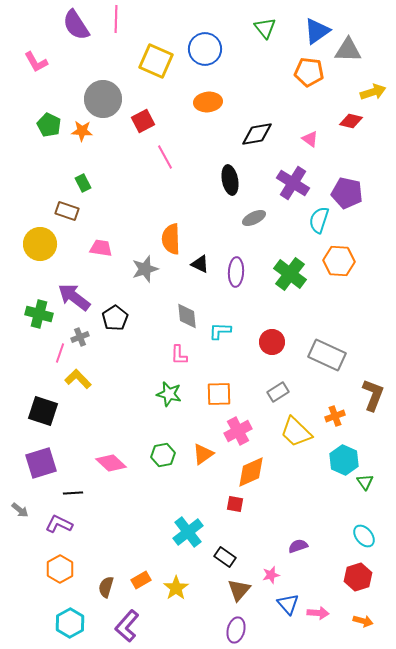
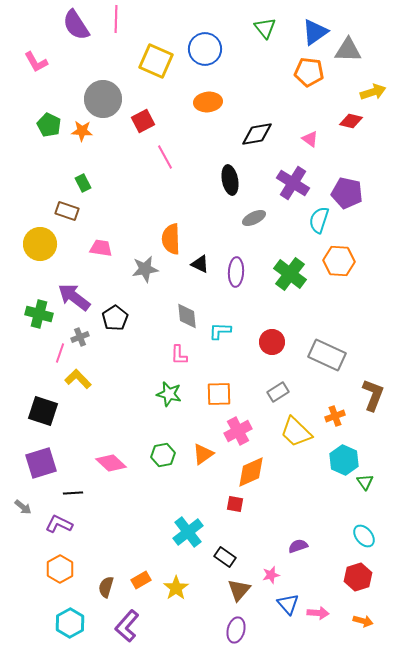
blue triangle at (317, 31): moved 2 px left, 1 px down
gray star at (145, 269): rotated 8 degrees clockwise
gray arrow at (20, 510): moved 3 px right, 3 px up
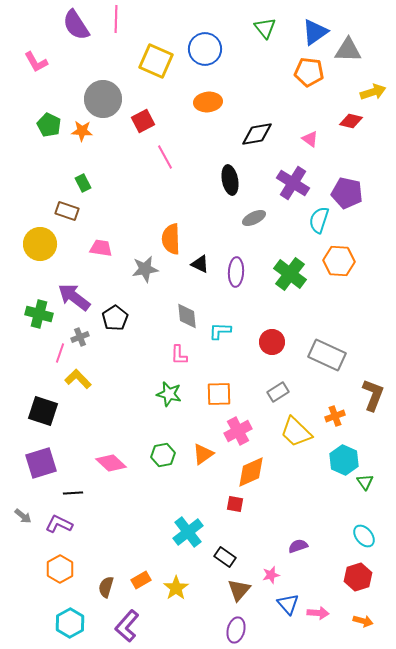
gray arrow at (23, 507): moved 9 px down
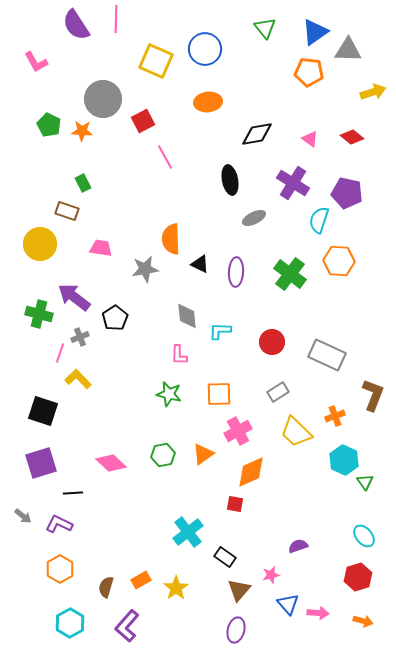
red diamond at (351, 121): moved 1 px right, 16 px down; rotated 25 degrees clockwise
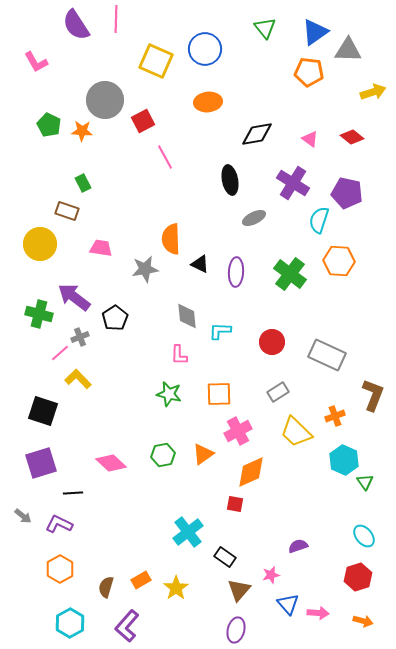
gray circle at (103, 99): moved 2 px right, 1 px down
pink line at (60, 353): rotated 30 degrees clockwise
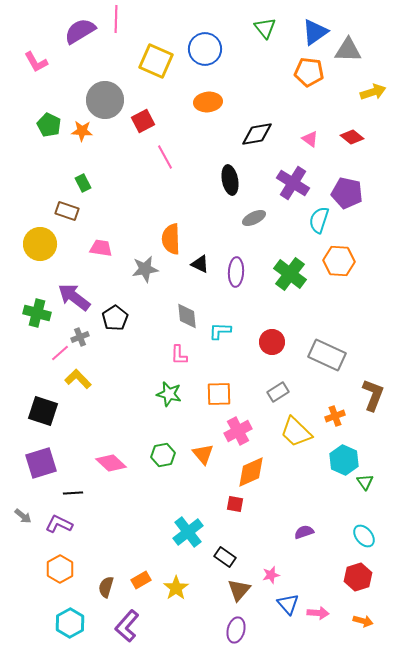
purple semicircle at (76, 25): moved 4 px right, 6 px down; rotated 92 degrees clockwise
green cross at (39, 314): moved 2 px left, 1 px up
orange triangle at (203, 454): rotated 35 degrees counterclockwise
purple semicircle at (298, 546): moved 6 px right, 14 px up
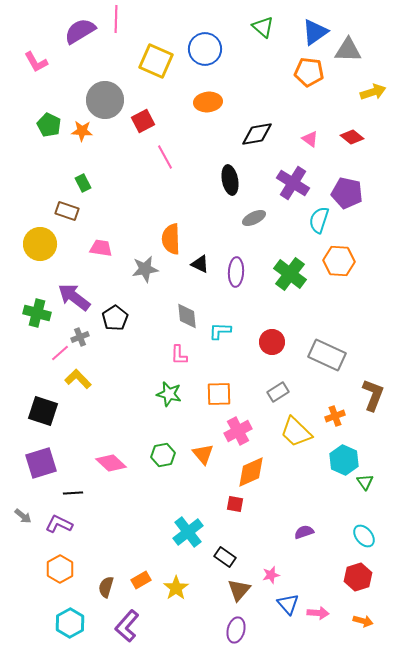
green triangle at (265, 28): moved 2 px left, 1 px up; rotated 10 degrees counterclockwise
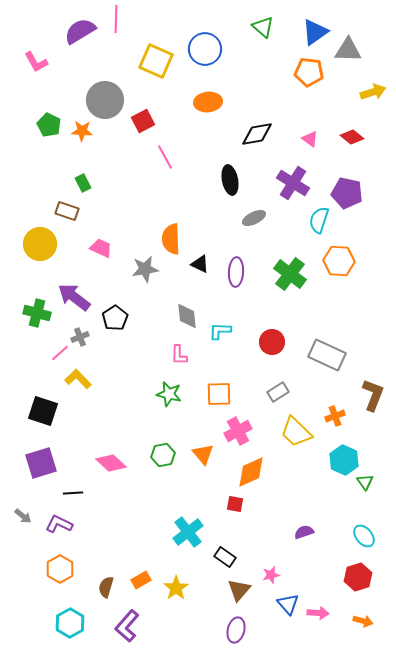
pink trapezoid at (101, 248): rotated 15 degrees clockwise
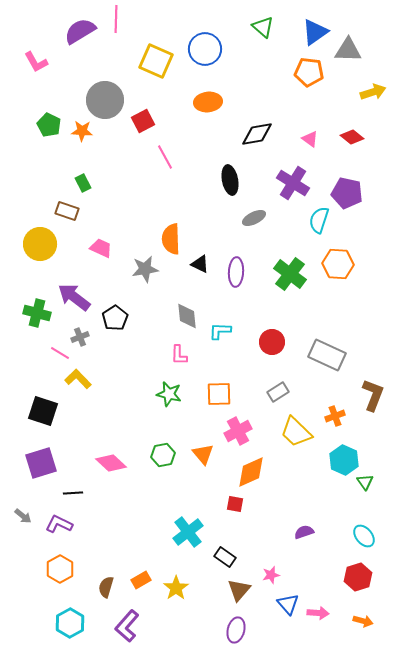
orange hexagon at (339, 261): moved 1 px left, 3 px down
pink line at (60, 353): rotated 72 degrees clockwise
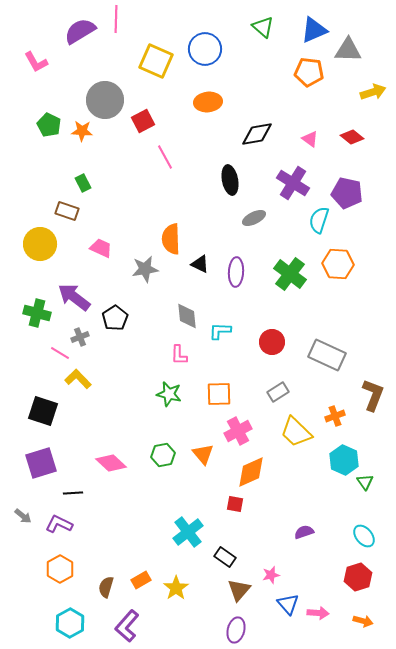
blue triangle at (315, 32): moved 1 px left, 2 px up; rotated 12 degrees clockwise
